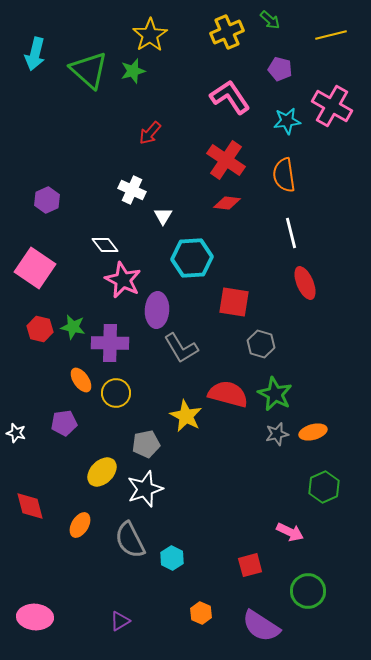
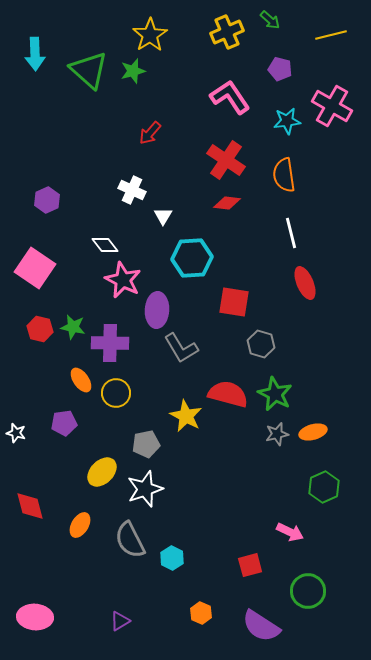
cyan arrow at (35, 54): rotated 16 degrees counterclockwise
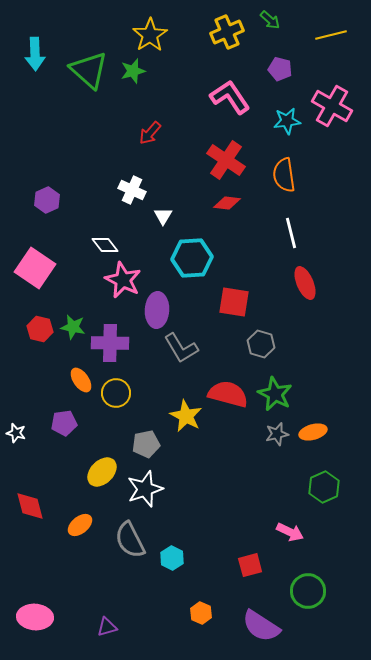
orange ellipse at (80, 525): rotated 20 degrees clockwise
purple triangle at (120, 621): moved 13 px left, 6 px down; rotated 15 degrees clockwise
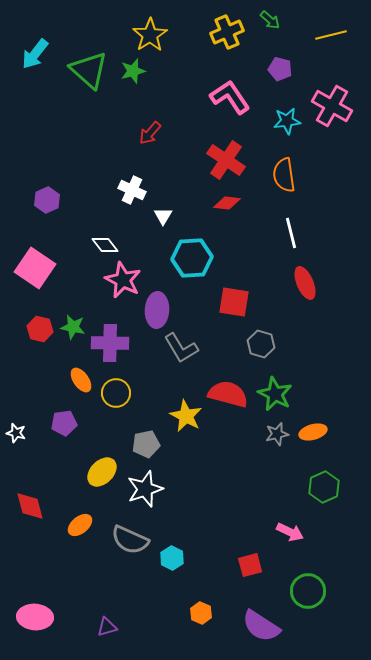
cyan arrow at (35, 54): rotated 40 degrees clockwise
gray semicircle at (130, 540): rotated 39 degrees counterclockwise
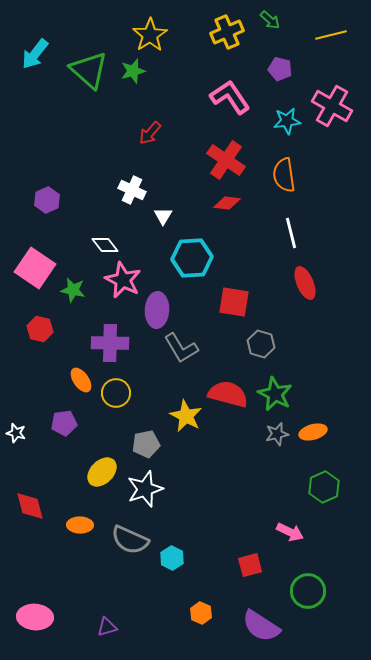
green star at (73, 327): moved 37 px up
orange ellipse at (80, 525): rotated 40 degrees clockwise
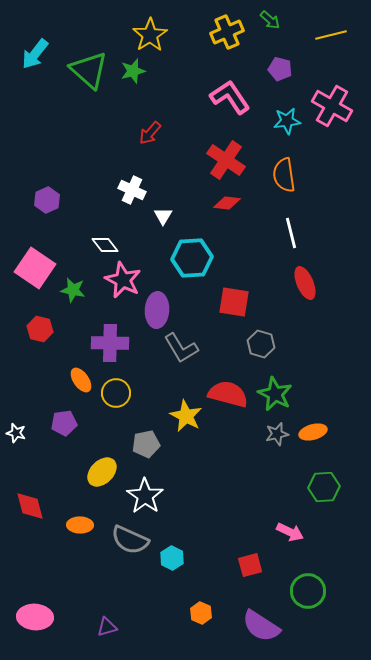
green hexagon at (324, 487): rotated 20 degrees clockwise
white star at (145, 489): moved 7 px down; rotated 18 degrees counterclockwise
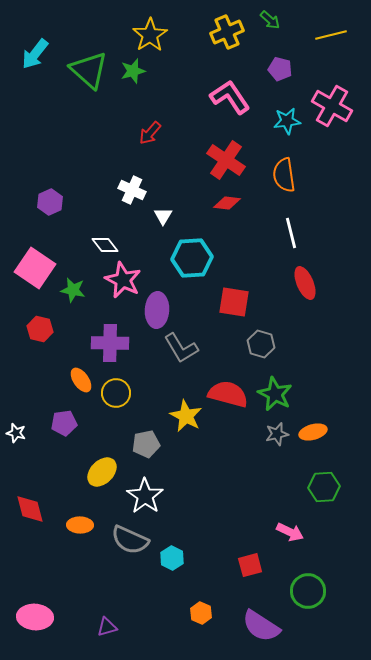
purple hexagon at (47, 200): moved 3 px right, 2 px down
red diamond at (30, 506): moved 3 px down
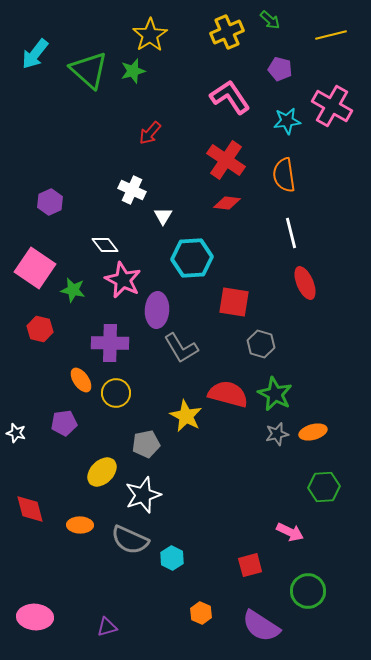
white star at (145, 496): moved 2 px left, 1 px up; rotated 18 degrees clockwise
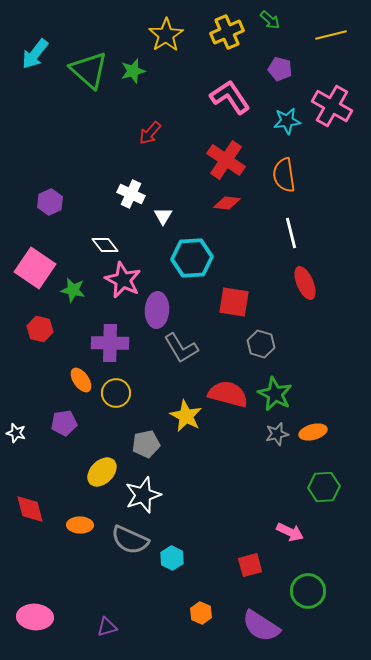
yellow star at (150, 35): moved 16 px right
white cross at (132, 190): moved 1 px left, 4 px down
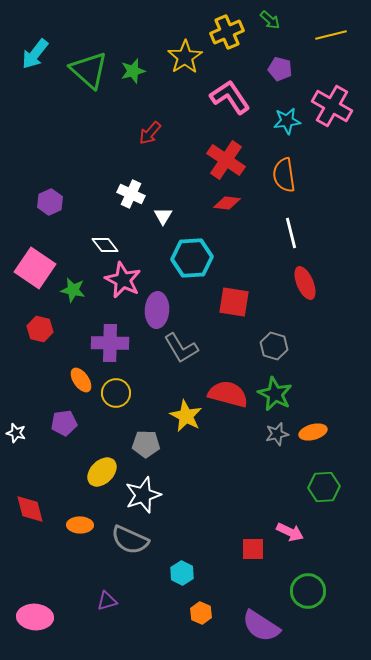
yellow star at (166, 35): moved 19 px right, 22 px down
gray hexagon at (261, 344): moved 13 px right, 2 px down
gray pentagon at (146, 444): rotated 12 degrees clockwise
cyan hexagon at (172, 558): moved 10 px right, 15 px down
red square at (250, 565): moved 3 px right, 16 px up; rotated 15 degrees clockwise
purple triangle at (107, 627): moved 26 px up
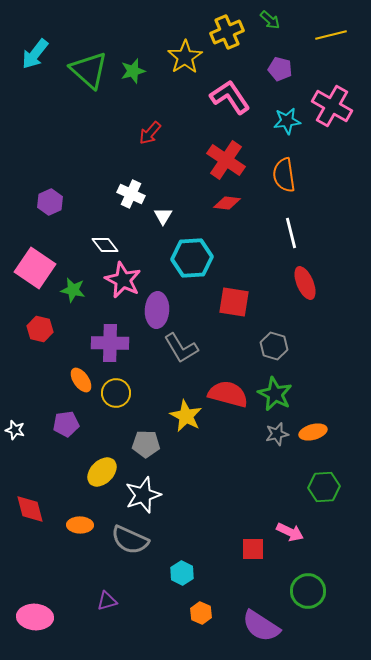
purple pentagon at (64, 423): moved 2 px right, 1 px down
white star at (16, 433): moved 1 px left, 3 px up
